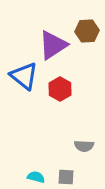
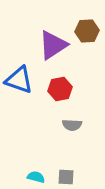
blue triangle: moved 5 px left, 4 px down; rotated 20 degrees counterclockwise
red hexagon: rotated 20 degrees clockwise
gray semicircle: moved 12 px left, 21 px up
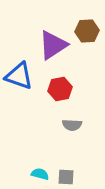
blue triangle: moved 4 px up
cyan semicircle: moved 4 px right, 3 px up
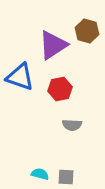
brown hexagon: rotated 20 degrees clockwise
blue triangle: moved 1 px right, 1 px down
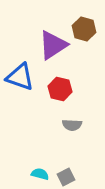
brown hexagon: moved 3 px left, 2 px up
red hexagon: rotated 25 degrees clockwise
gray square: rotated 30 degrees counterclockwise
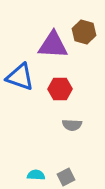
brown hexagon: moved 3 px down
purple triangle: rotated 36 degrees clockwise
red hexagon: rotated 15 degrees counterclockwise
cyan semicircle: moved 4 px left, 1 px down; rotated 12 degrees counterclockwise
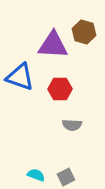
cyan semicircle: rotated 18 degrees clockwise
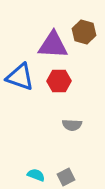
red hexagon: moved 1 px left, 8 px up
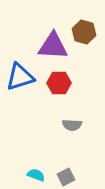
purple triangle: moved 1 px down
blue triangle: rotated 36 degrees counterclockwise
red hexagon: moved 2 px down
